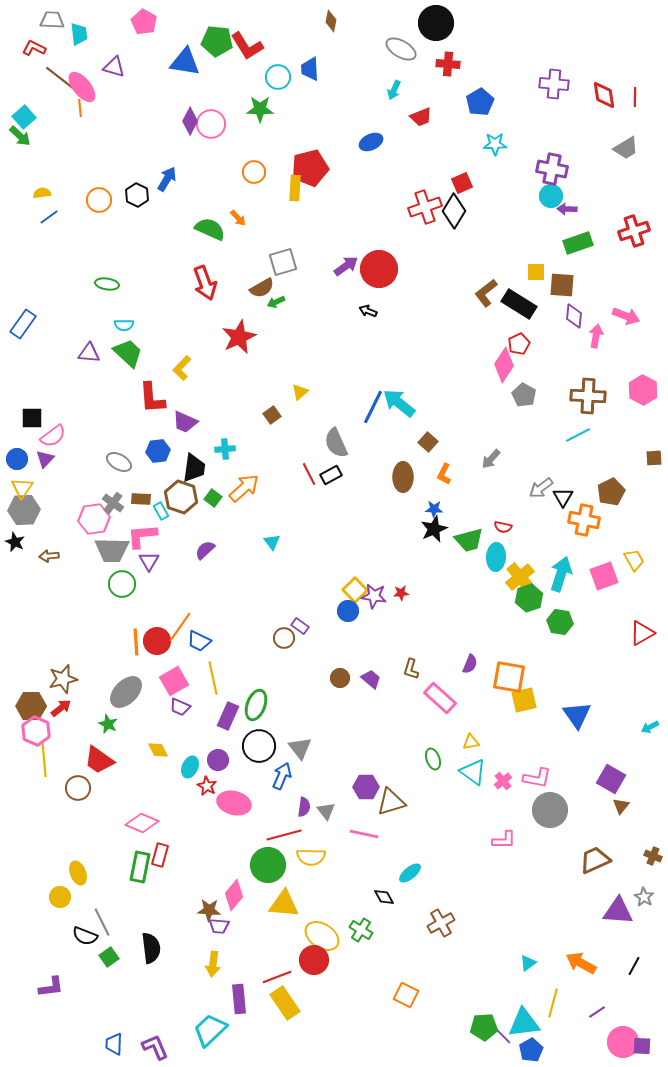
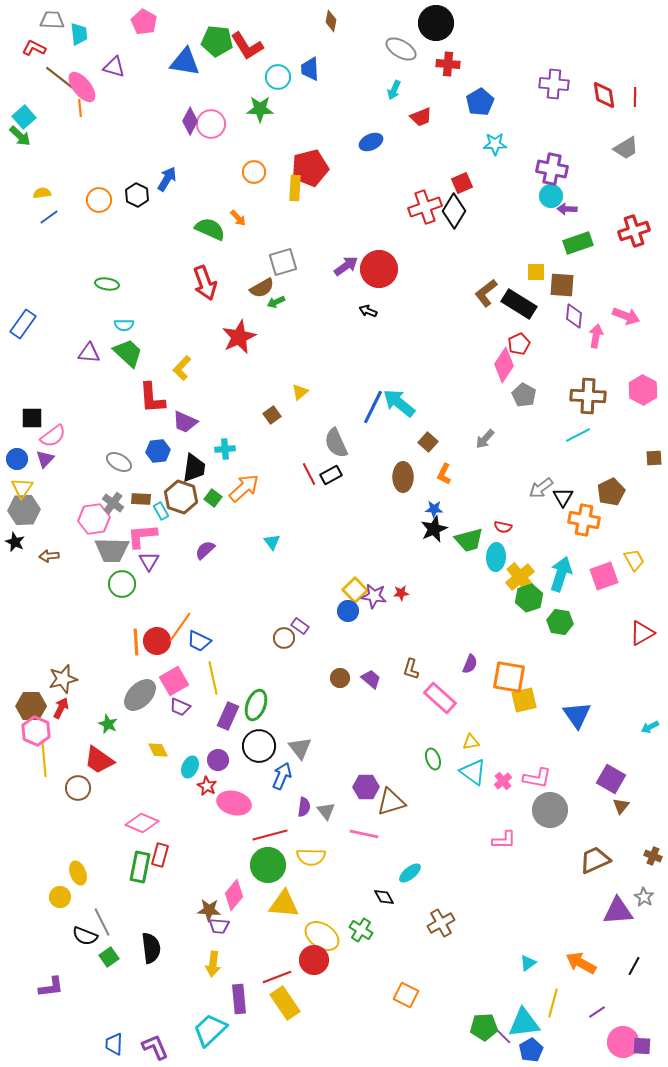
gray arrow at (491, 459): moved 6 px left, 20 px up
gray ellipse at (126, 692): moved 14 px right, 3 px down
red arrow at (61, 708): rotated 25 degrees counterclockwise
red line at (284, 835): moved 14 px left
purple triangle at (618, 911): rotated 8 degrees counterclockwise
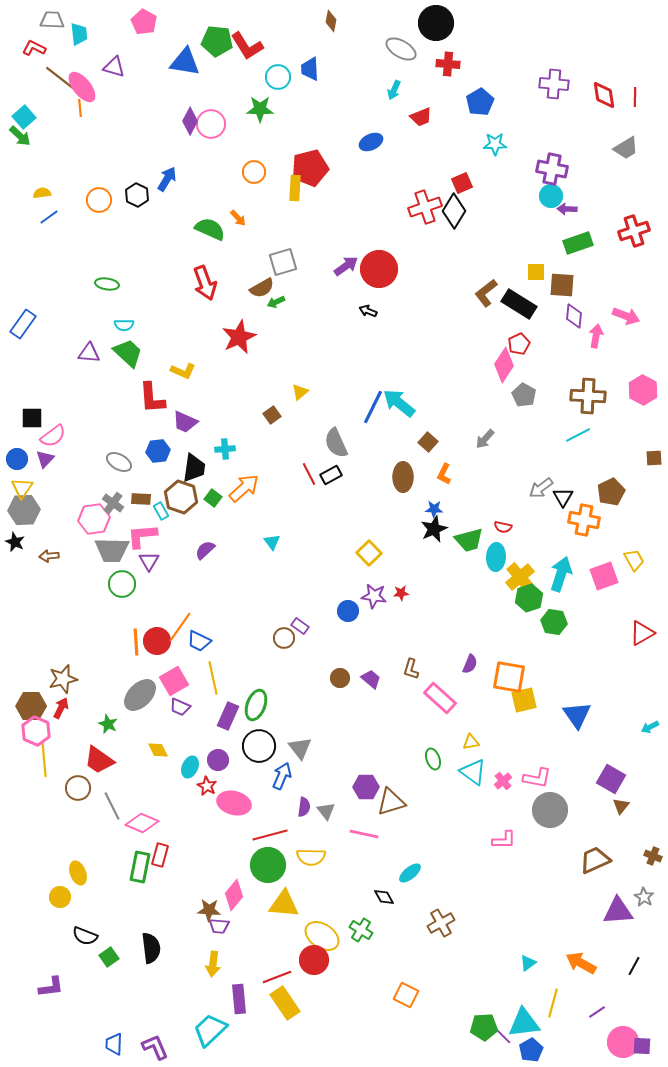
yellow L-shape at (182, 368): moved 1 px right, 3 px down; rotated 110 degrees counterclockwise
yellow square at (355, 590): moved 14 px right, 37 px up
green hexagon at (560, 622): moved 6 px left
gray line at (102, 922): moved 10 px right, 116 px up
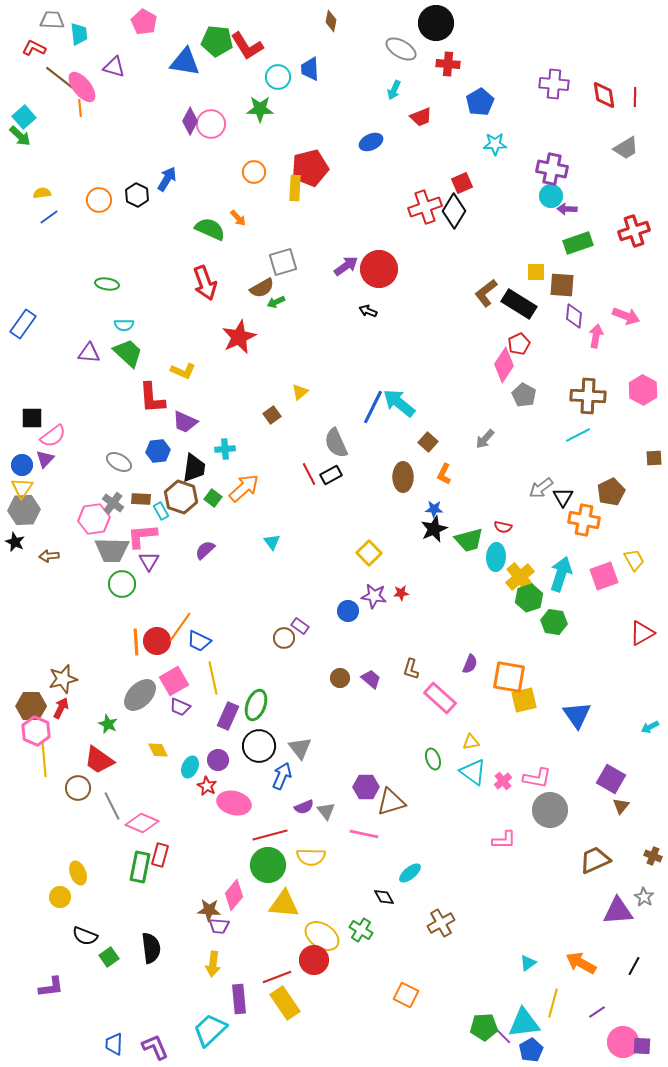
blue circle at (17, 459): moved 5 px right, 6 px down
purple semicircle at (304, 807): rotated 60 degrees clockwise
